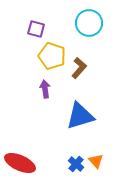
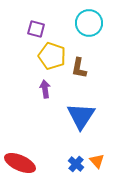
brown L-shape: rotated 150 degrees clockwise
blue triangle: moved 1 px right; rotated 40 degrees counterclockwise
orange triangle: moved 1 px right
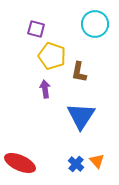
cyan circle: moved 6 px right, 1 px down
brown L-shape: moved 4 px down
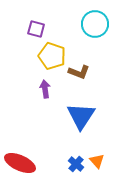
brown L-shape: rotated 80 degrees counterclockwise
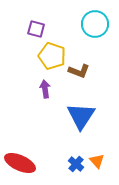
brown L-shape: moved 1 px up
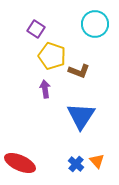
purple square: rotated 18 degrees clockwise
